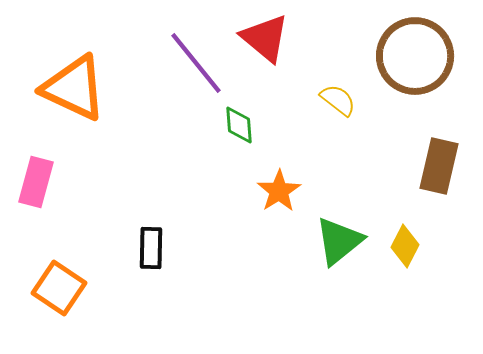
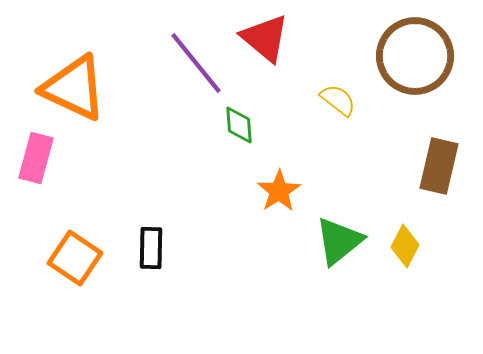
pink rectangle: moved 24 px up
orange square: moved 16 px right, 30 px up
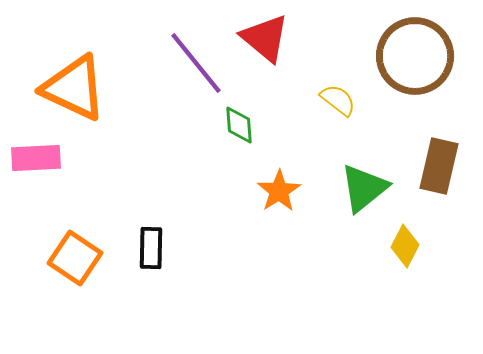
pink rectangle: rotated 72 degrees clockwise
green triangle: moved 25 px right, 53 px up
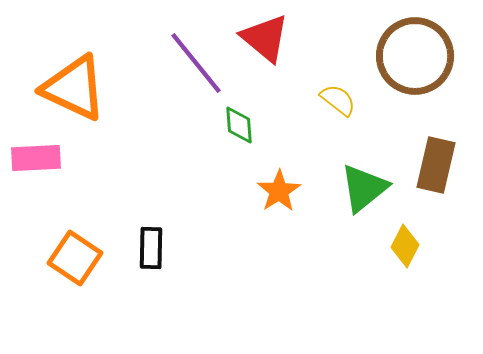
brown rectangle: moved 3 px left, 1 px up
